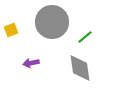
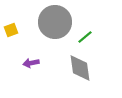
gray circle: moved 3 px right
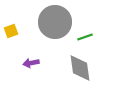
yellow square: moved 1 px down
green line: rotated 21 degrees clockwise
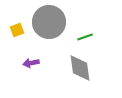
gray circle: moved 6 px left
yellow square: moved 6 px right, 1 px up
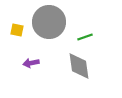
yellow square: rotated 32 degrees clockwise
gray diamond: moved 1 px left, 2 px up
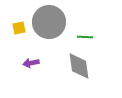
yellow square: moved 2 px right, 2 px up; rotated 24 degrees counterclockwise
green line: rotated 21 degrees clockwise
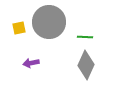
gray diamond: moved 7 px right, 1 px up; rotated 32 degrees clockwise
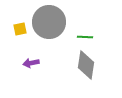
yellow square: moved 1 px right, 1 px down
gray diamond: rotated 16 degrees counterclockwise
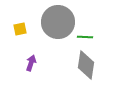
gray circle: moved 9 px right
purple arrow: rotated 119 degrees clockwise
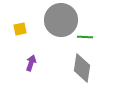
gray circle: moved 3 px right, 2 px up
gray diamond: moved 4 px left, 3 px down
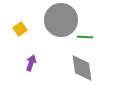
yellow square: rotated 24 degrees counterclockwise
gray diamond: rotated 16 degrees counterclockwise
